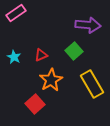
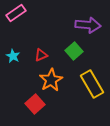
cyan star: moved 1 px left, 1 px up
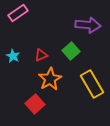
pink rectangle: moved 2 px right
green square: moved 3 px left
orange star: moved 1 px left, 1 px up
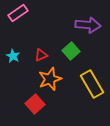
orange star: rotated 10 degrees clockwise
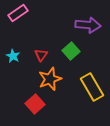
red triangle: rotated 32 degrees counterclockwise
yellow rectangle: moved 3 px down
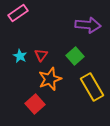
green square: moved 4 px right, 5 px down
cyan star: moved 7 px right
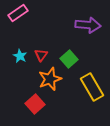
green square: moved 6 px left, 3 px down
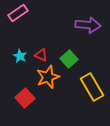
red triangle: rotated 40 degrees counterclockwise
orange star: moved 2 px left, 2 px up
red square: moved 10 px left, 6 px up
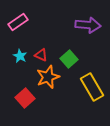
pink rectangle: moved 9 px down
